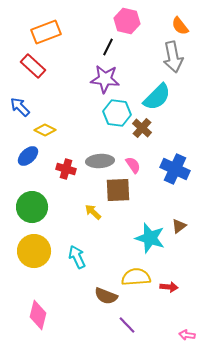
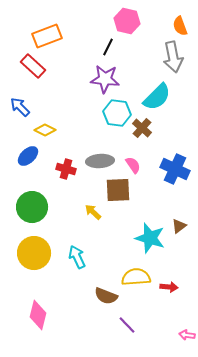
orange semicircle: rotated 18 degrees clockwise
orange rectangle: moved 1 px right, 4 px down
yellow circle: moved 2 px down
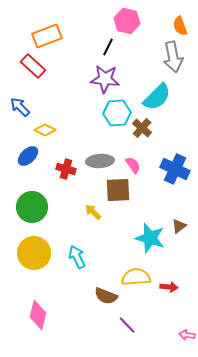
cyan hexagon: rotated 12 degrees counterclockwise
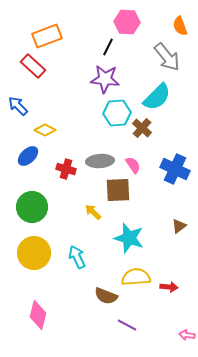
pink hexagon: moved 1 px down; rotated 10 degrees counterclockwise
gray arrow: moved 6 px left; rotated 28 degrees counterclockwise
blue arrow: moved 2 px left, 1 px up
cyan star: moved 21 px left
purple line: rotated 18 degrees counterclockwise
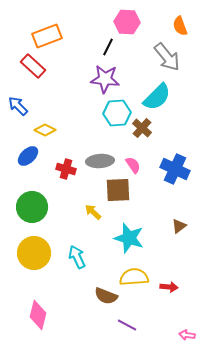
yellow semicircle: moved 2 px left
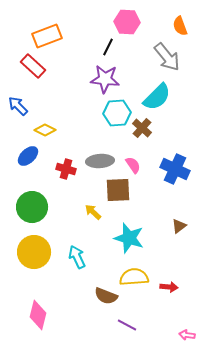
yellow circle: moved 1 px up
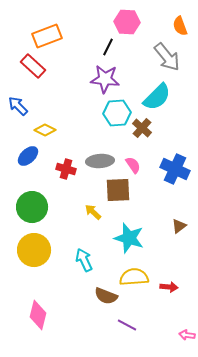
yellow circle: moved 2 px up
cyan arrow: moved 7 px right, 3 px down
